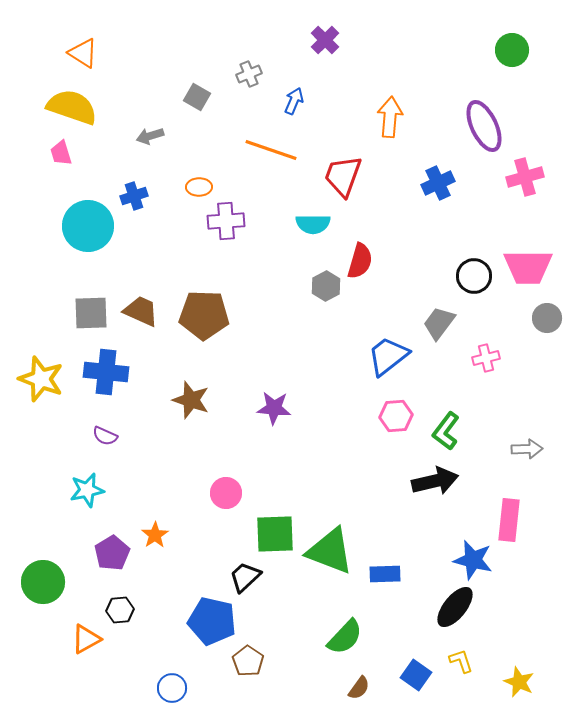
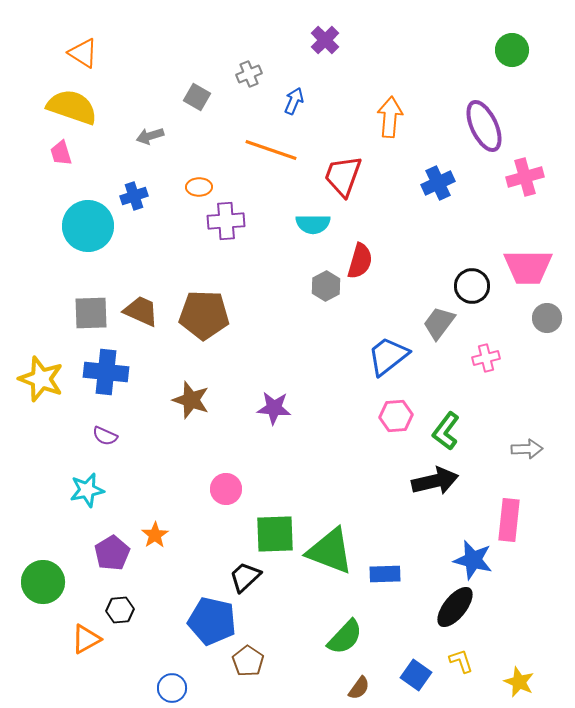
black circle at (474, 276): moved 2 px left, 10 px down
pink circle at (226, 493): moved 4 px up
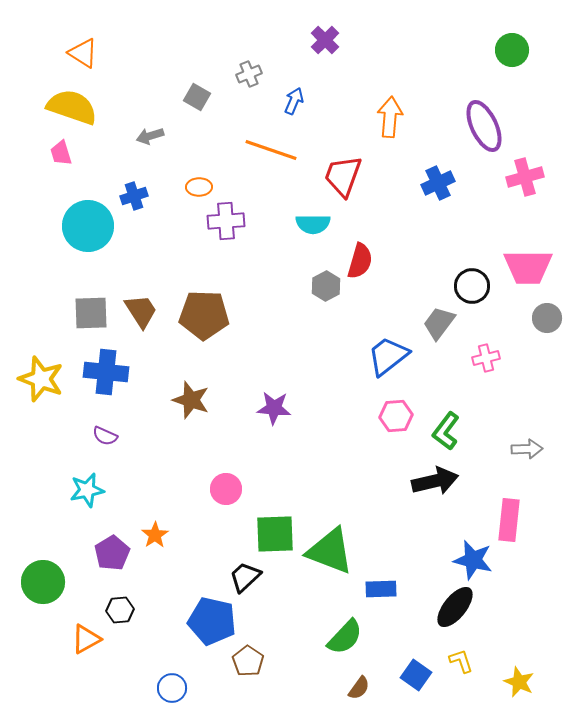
brown trapezoid at (141, 311): rotated 33 degrees clockwise
blue rectangle at (385, 574): moved 4 px left, 15 px down
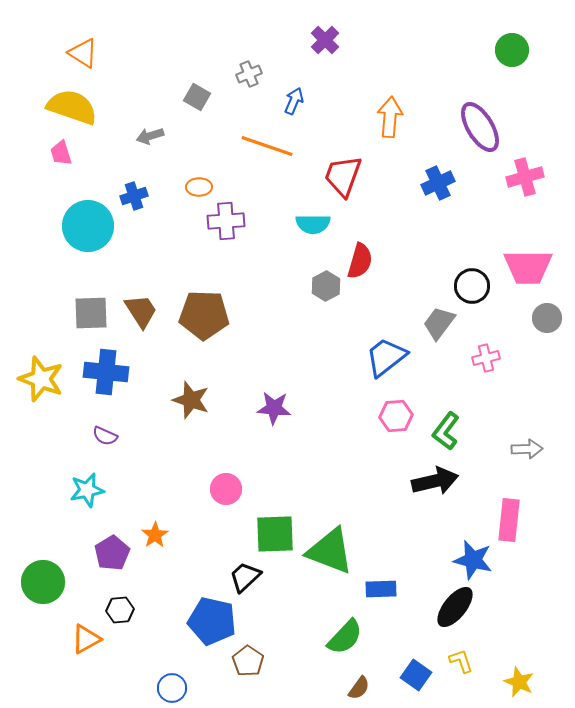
purple ellipse at (484, 126): moved 4 px left, 1 px down; rotated 6 degrees counterclockwise
orange line at (271, 150): moved 4 px left, 4 px up
blue trapezoid at (388, 356): moved 2 px left, 1 px down
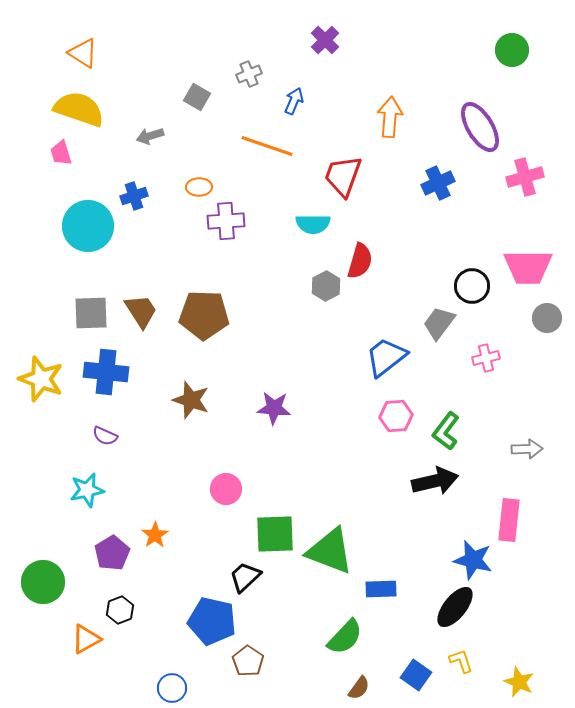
yellow semicircle at (72, 107): moved 7 px right, 2 px down
black hexagon at (120, 610): rotated 16 degrees counterclockwise
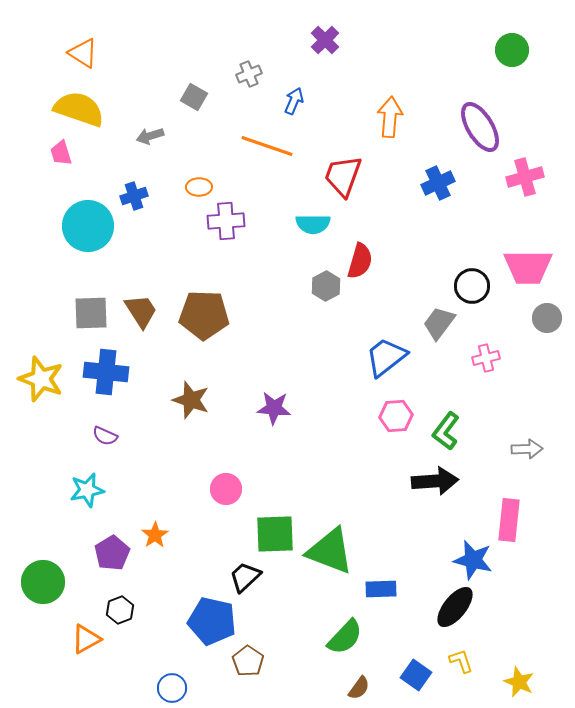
gray square at (197, 97): moved 3 px left
black arrow at (435, 481): rotated 9 degrees clockwise
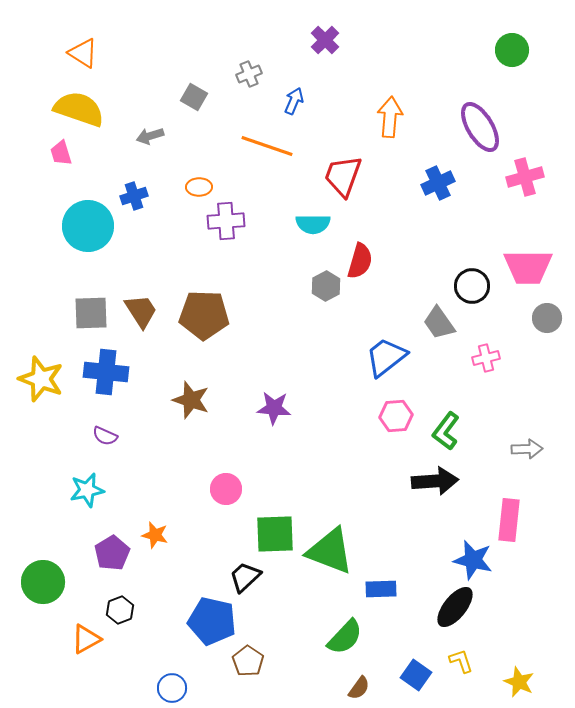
gray trapezoid at (439, 323): rotated 72 degrees counterclockwise
orange star at (155, 535): rotated 24 degrees counterclockwise
